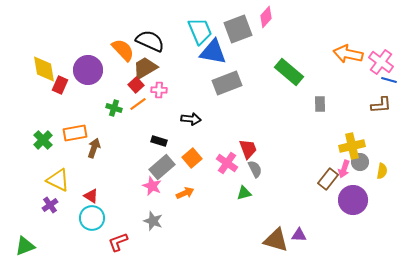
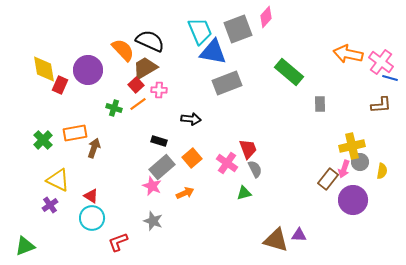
blue line at (389, 80): moved 1 px right, 2 px up
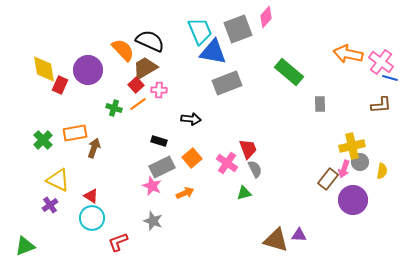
gray rectangle at (162, 167): rotated 15 degrees clockwise
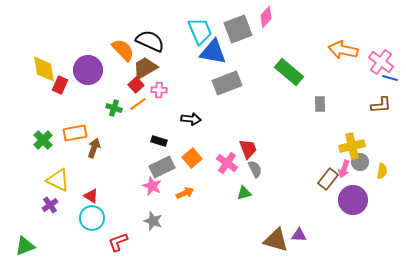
orange arrow at (348, 54): moved 5 px left, 4 px up
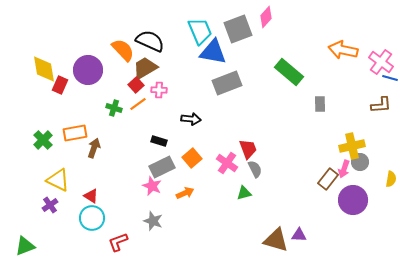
yellow semicircle at (382, 171): moved 9 px right, 8 px down
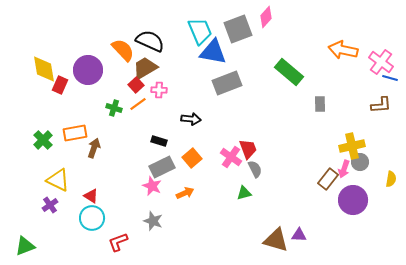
pink cross at (227, 163): moved 4 px right, 6 px up
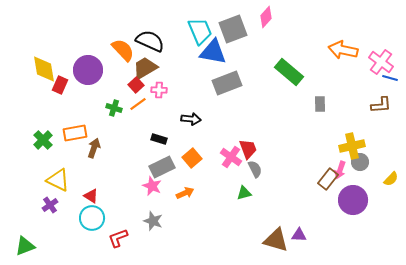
gray square at (238, 29): moved 5 px left
black rectangle at (159, 141): moved 2 px up
pink arrow at (344, 169): moved 4 px left, 1 px down
yellow semicircle at (391, 179): rotated 35 degrees clockwise
red L-shape at (118, 242): moved 4 px up
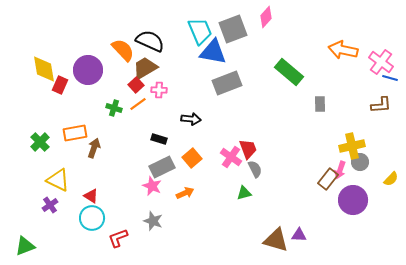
green cross at (43, 140): moved 3 px left, 2 px down
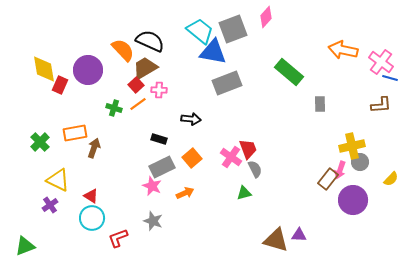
cyan trapezoid at (200, 31): rotated 28 degrees counterclockwise
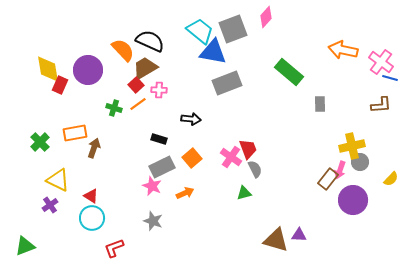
yellow diamond at (44, 69): moved 4 px right
red L-shape at (118, 238): moved 4 px left, 10 px down
